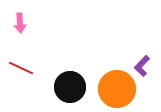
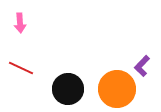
black circle: moved 2 px left, 2 px down
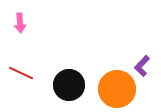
red line: moved 5 px down
black circle: moved 1 px right, 4 px up
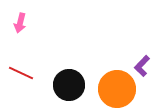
pink arrow: rotated 18 degrees clockwise
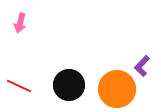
red line: moved 2 px left, 13 px down
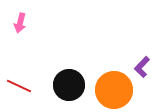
purple L-shape: moved 1 px down
orange circle: moved 3 px left, 1 px down
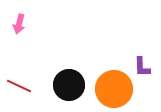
pink arrow: moved 1 px left, 1 px down
purple L-shape: rotated 45 degrees counterclockwise
orange circle: moved 1 px up
